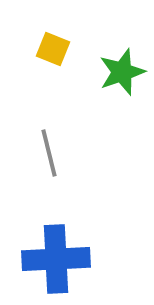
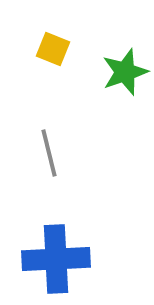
green star: moved 3 px right
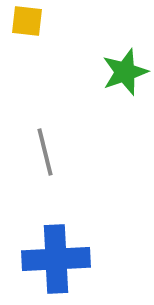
yellow square: moved 26 px left, 28 px up; rotated 16 degrees counterclockwise
gray line: moved 4 px left, 1 px up
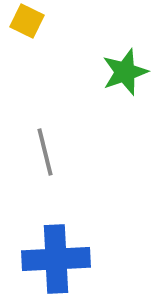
yellow square: rotated 20 degrees clockwise
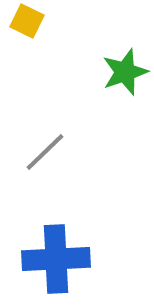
gray line: rotated 60 degrees clockwise
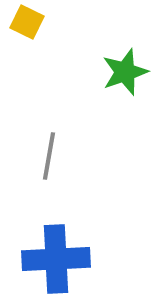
yellow square: moved 1 px down
gray line: moved 4 px right, 4 px down; rotated 36 degrees counterclockwise
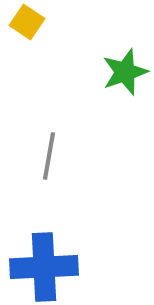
yellow square: rotated 8 degrees clockwise
blue cross: moved 12 px left, 8 px down
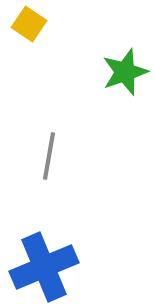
yellow square: moved 2 px right, 2 px down
blue cross: rotated 20 degrees counterclockwise
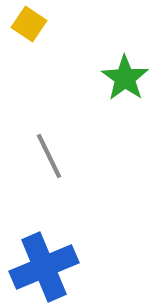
green star: moved 6 px down; rotated 18 degrees counterclockwise
gray line: rotated 36 degrees counterclockwise
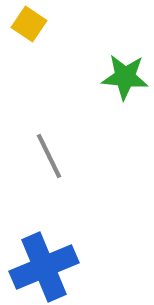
green star: moved 1 px up; rotated 30 degrees counterclockwise
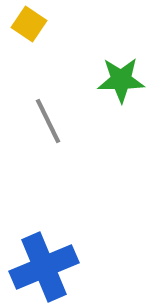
green star: moved 4 px left, 3 px down; rotated 6 degrees counterclockwise
gray line: moved 1 px left, 35 px up
